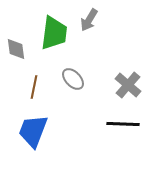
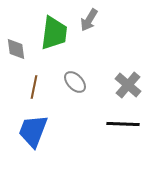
gray ellipse: moved 2 px right, 3 px down
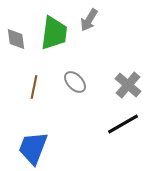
gray diamond: moved 10 px up
black line: rotated 32 degrees counterclockwise
blue trapezoid: moved 17 px down
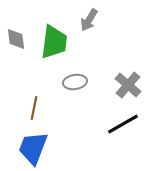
green trapezoid: moved 9 px down
gray ellipse: rotated 55 degrees counterclockwise
brown line: moved 21 px down
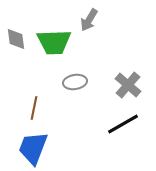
green trapezoid: rotated 81 degrees clockwise
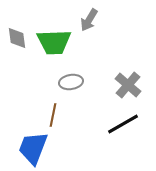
gray diamond: moved 1 px right, 1 px up
gray ellipse: moved 4 px left
brown line: moved 19 px right, 7 px down
